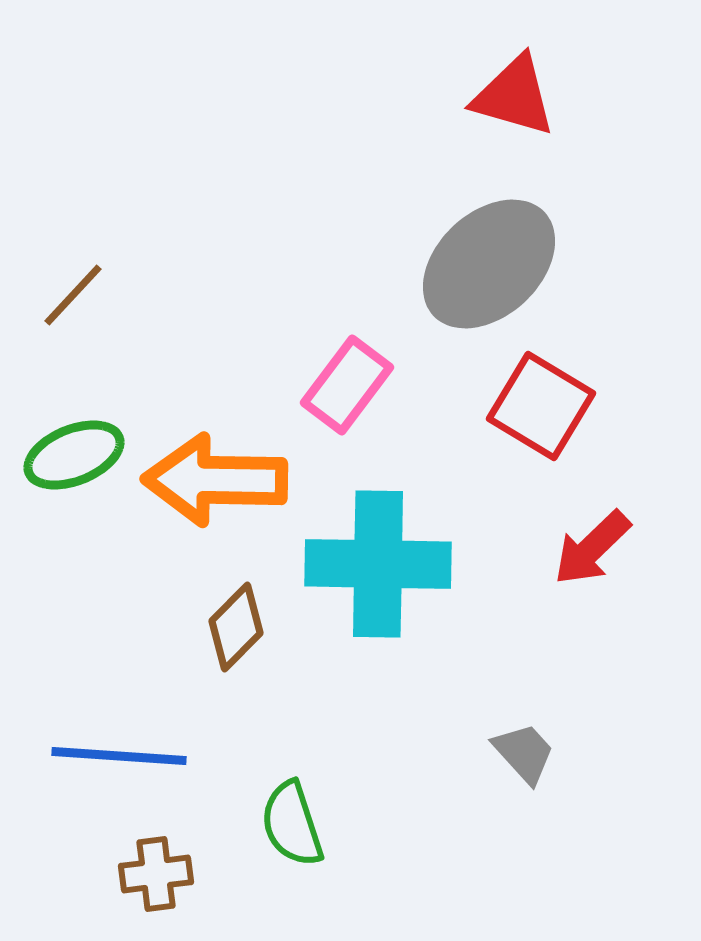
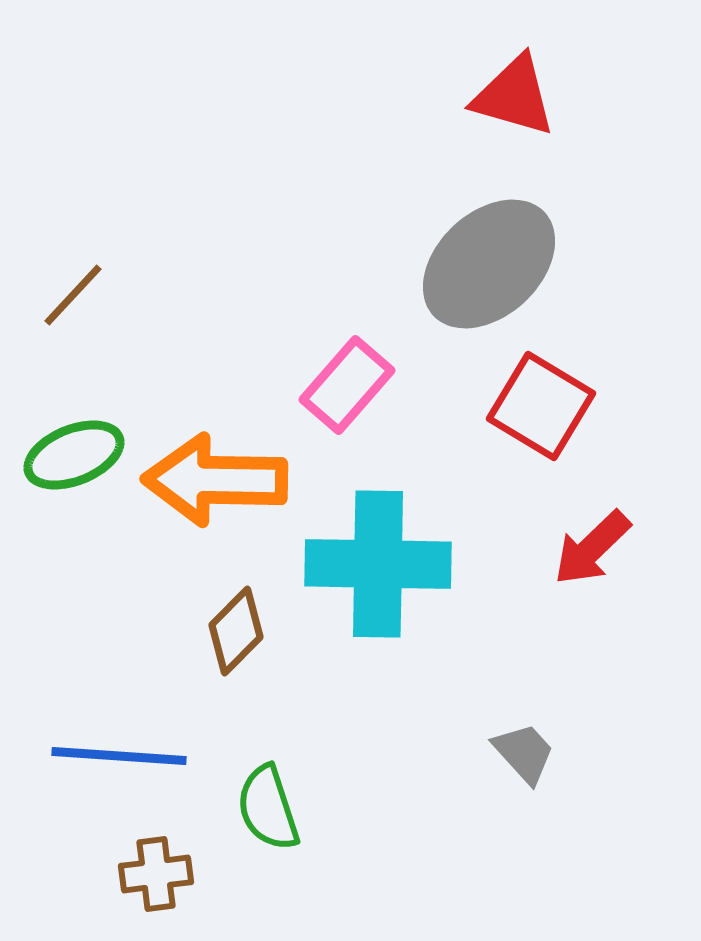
pink rectangle: rotated 4 degrees clockwise
brown diamond: moved 4 px down
green semicircle: moved 24 px left, 16 px up
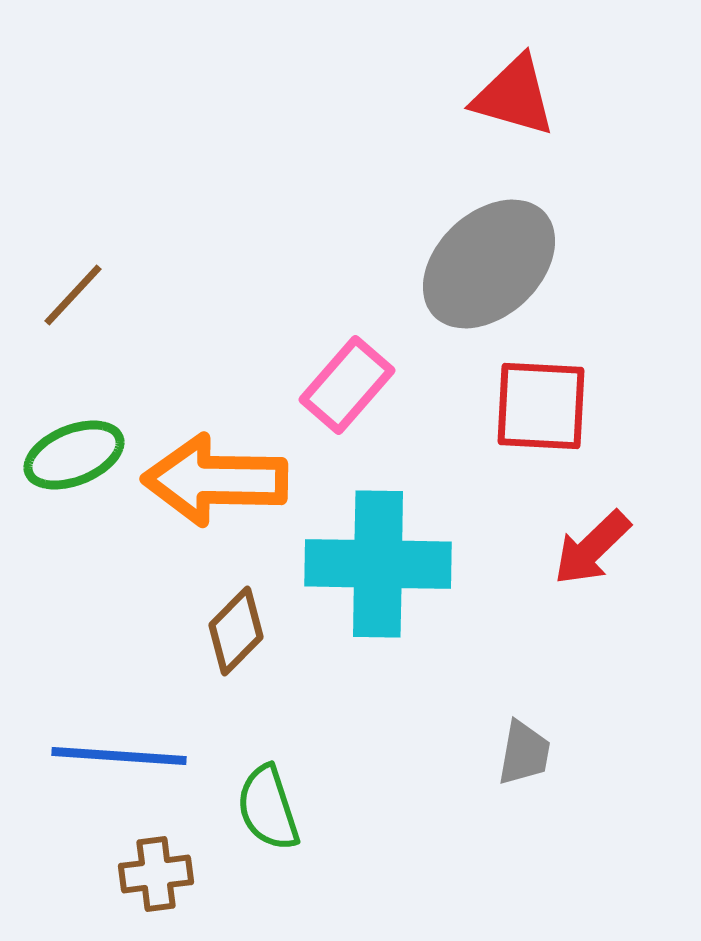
red square: rotated 28 degrees counterclockwise
gray trapezoid: rotated 52 degrees clockwise
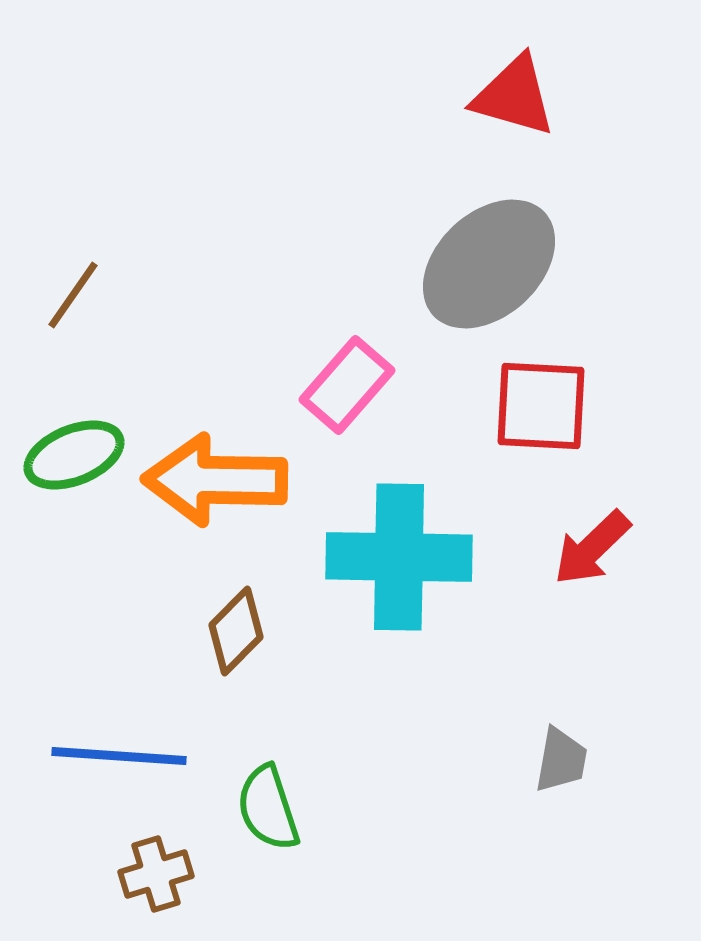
brown line: rotated 8 degrees counterclockwise
cyan cross: moved 21 px right, 7 px up
gray trapezoid: moved 37 px right, 7 px down
brown cross: rotated 10 degrees counterclockwise
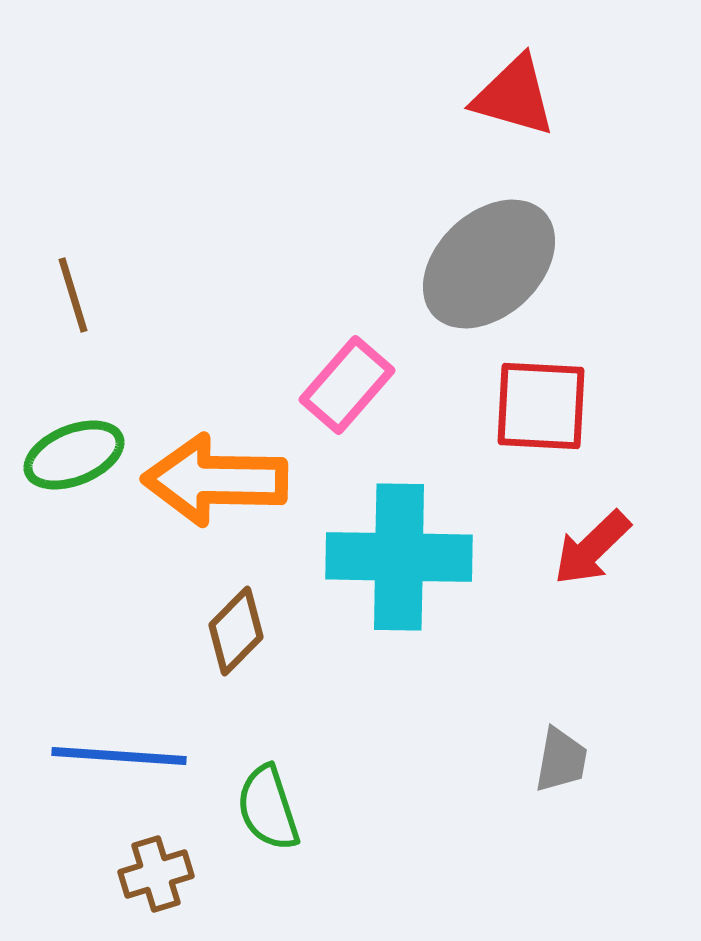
brown line: rotated 52 degrees counterclockwise
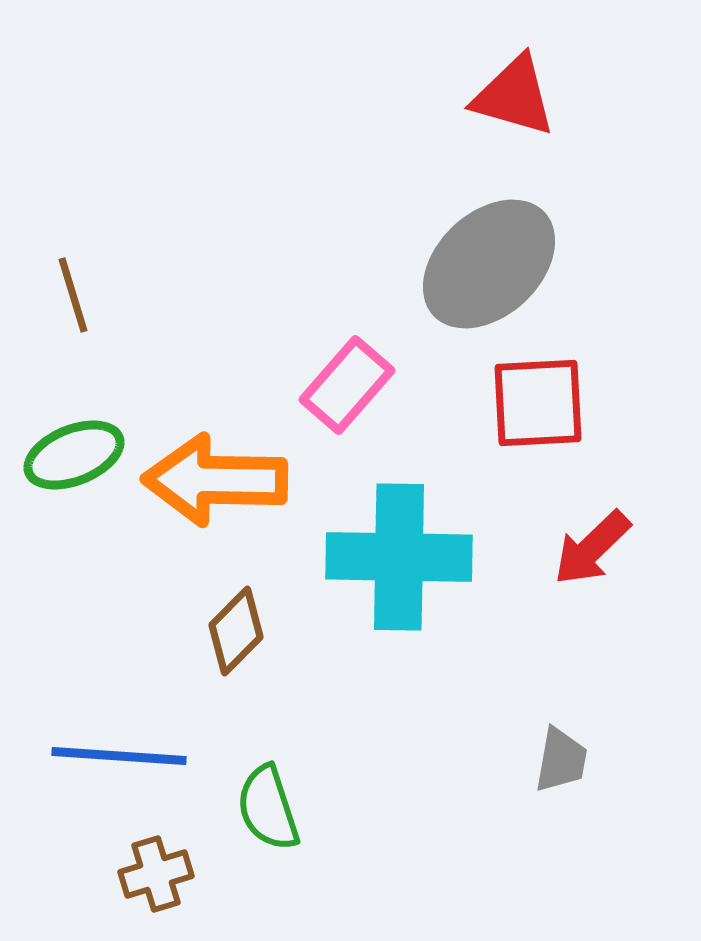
red square: moved 3 px left, 3 px up; rotated 6 degrees counterclockwise
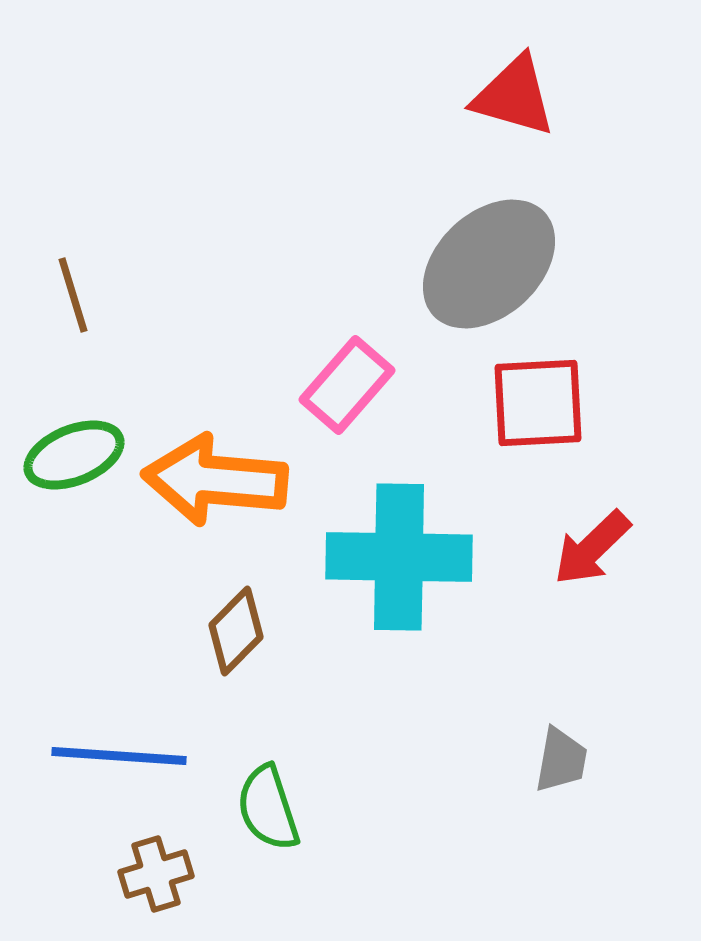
orange arrow: rotated 4 degrees clockwise
